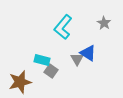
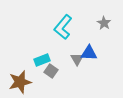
blue triangle: moved 1 px right; rotated 30 degrees counterclockwise
cyan rectangle: rotated 35 degrees counterclockwise
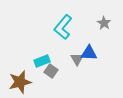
cyan rectangle: moved 1 px down
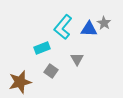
blue triangle: moved 24 px up
cyan rectangle: moved 13 px up
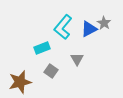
blue triangle: rotated 30 degrees counterclockwise
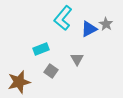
gray star: moved 2 px right, 1 px down
cyan L-shape: moved 9 px up
cyan rectangle: moved 1 px left, 1 px down
brown star: moved 1 px left
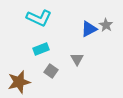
cyan L-shape: moved 24 px left; rotated 105 degrees counterclockwise
gray star: moved 1 px down
